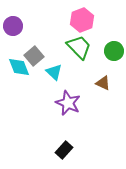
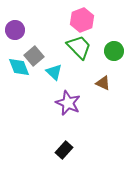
purple circle: moved 2 px right, 4 px down
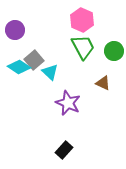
pink hexagon: rotated 15 degrees counterclockwise
green trapezoid: moved 4 px right; rotated 16 degrees clockwise
gray square: moved 4 px down
cyan diamond: rotated 35 degrees counterclockwise
cyan triangle: moved 4 px left
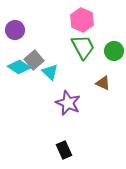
black rectangle: rotated 66 degrees counterclockwise
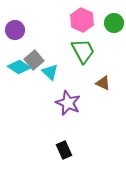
green trapezoid: moved 4 px down
green circle: moved 28 px up
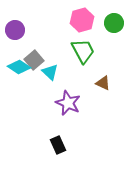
pink hexagon: rotated 20 degrees clockwise
black rectangle: moved 6 px left, 5 px up
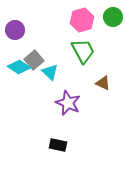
green circle: moved 1 px left, 6 px up
black rectangle: rotated 54 degrees counterclockwise
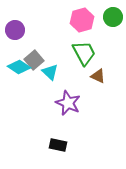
green trapezoid: moved 1 px right, 2 px down
brown triangle: moved 5 px left, 7 px up
